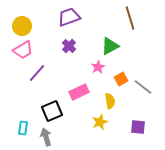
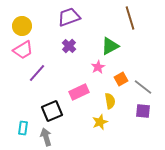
purple square: moved 5 px right, 16 px up
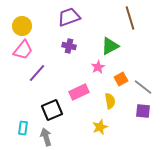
purple cross: rotated 32 degrees counterclockwise
pink trapezoid: rotated 20 degrees counterclockwise
black square: moved 1 px up
yellow star: moved 5 px down
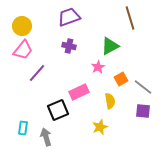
black square: moved 6 px right
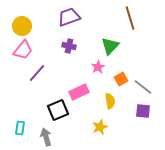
green triangle: rotated 18 degrees counterclockwise
cyan rectangle: moved 3 px left
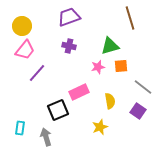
green triangle: rotated 30 degrees clockwise
pink trapezoid: moved 2 px right
pink star: rotated 16 degrees clockwise
orange square: moved 13 px up; rotated 24 degrees clockwise
purple square: moved 5 px left; rotated 28 degrees clockwise
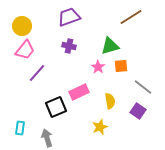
brown line: moved 1 px right, 1 px up; rotated 75 degrees clockwise
pink star: rotated 24 degrees counterclockwise
black square: moved 2 px left, 3 px up
gray arrow: moved 1 px right, 1 px down
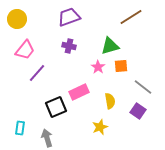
yellow circle: moved 5 px left, 7 px up
